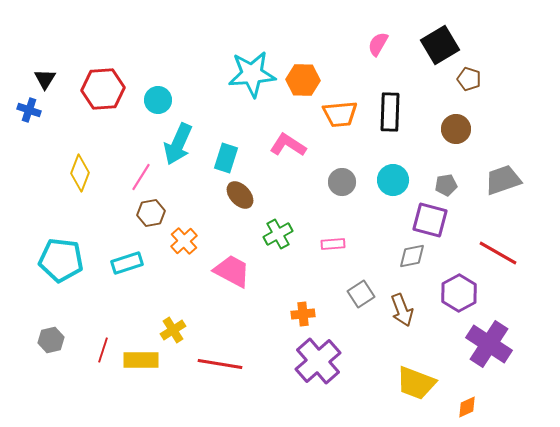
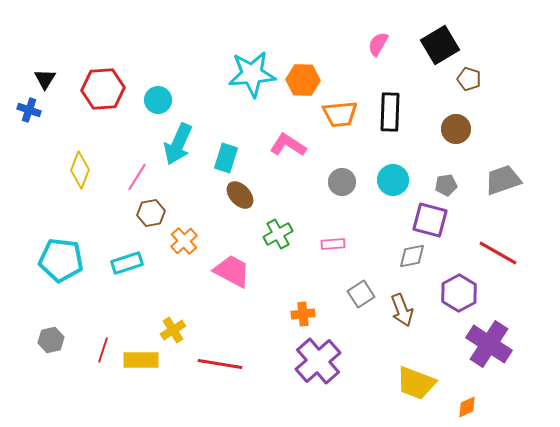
yellow diamond at (80, 173): moved 3 px up
pink line at (141, 177): moved 4 px left
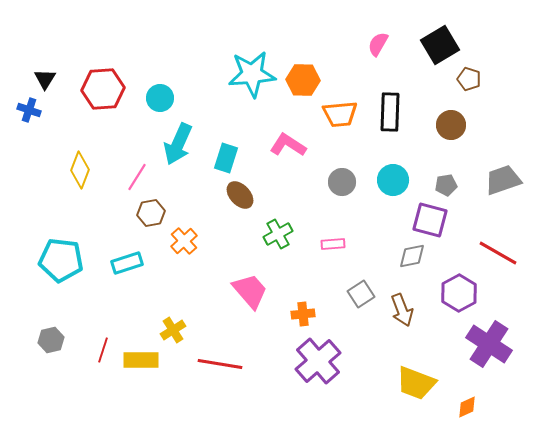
cyan circle at (158, 100): moved 2 px right, 2 px up
brown circle at (456, 129): moved 5 px left, 4 px up
pink trapezoid at (232, 271): moved 18 px right, 20 px down; rotated 21 degrees clockwise
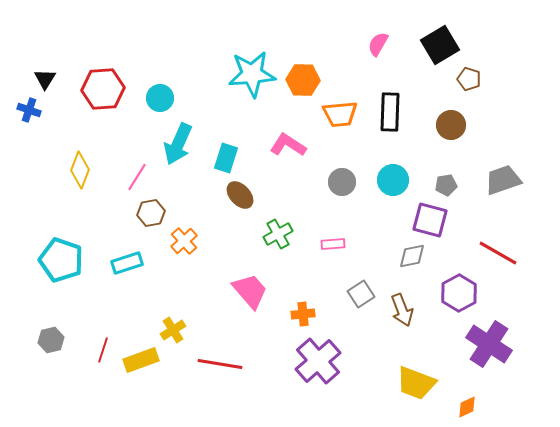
cyan pentagon at (61, 260): rotated 12 degrees clockwise
yellow rectangle at (141, 360): rotated 20 degrees counterclockwise
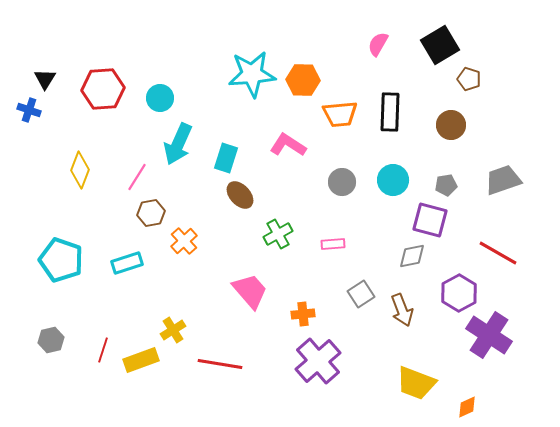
purple cross at (489, 344): moved 9 px up
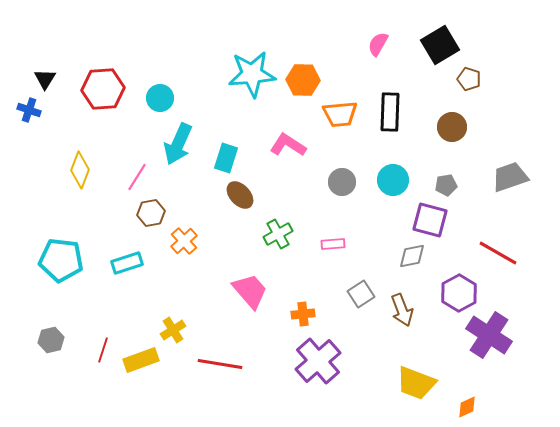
brown circle at (451, 125): moved 1 px right, 2 px down
gray trapezoid at (503, 180): moved 7 px right, 3 px up
cyan pentagon at (61, 260): rotated 12 degrees counterclockwise
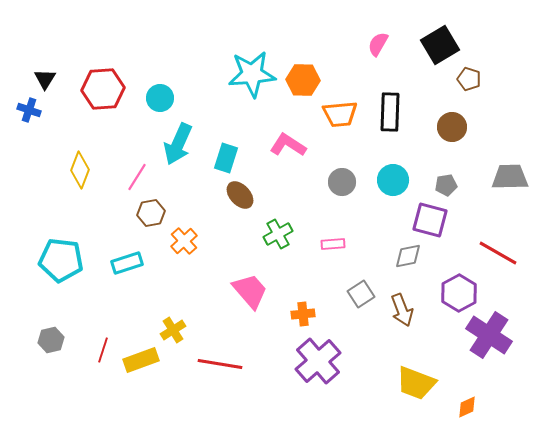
gray trapezoid at (510, 177): rotated 18 degrees clockwise
gray diamond at (412, 256): moved 4 px left
